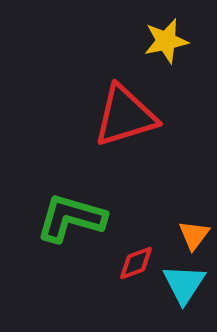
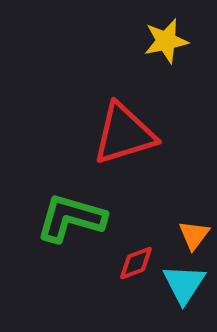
red triangle: moved 1 px left, 18 px down
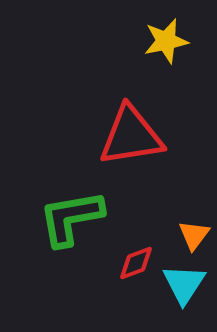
red triangle: moved 7 px right, 2 px down; rotated 8 degrees clockwise
green L-shape: rotated 26 degrees counterclockwise
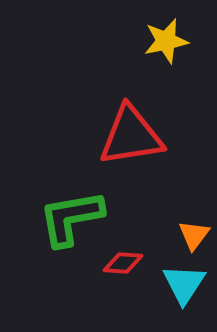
red diamond: moved 13 px left; rotated 24 degrees clockwise
